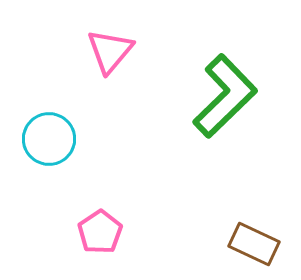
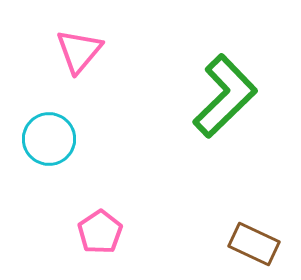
pink triangle: moved 31 px left
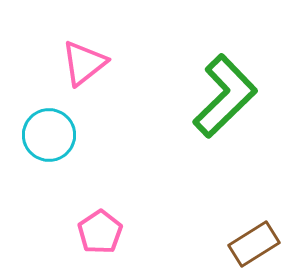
pink triangle: moved 5 px right, 12 px down; rotated 12 degrees clockwise
cyan circle: moved 4 px up
brown rectangle: rotated 57 degrees counterclockwise
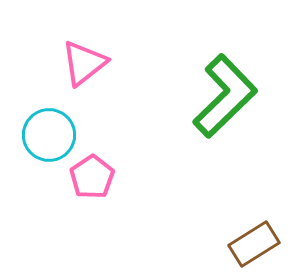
pink pentagon: moved 8 px left, 55 px up
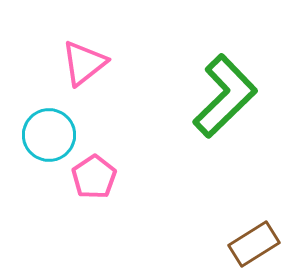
pink pentagon: moved 2 px right
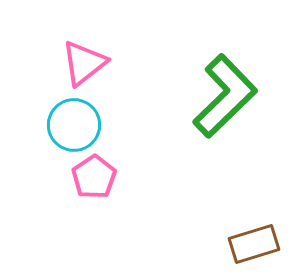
cyan circle: moved 25 px right, 10 px up
brown rectangle: rotated 15 degrees clockwise
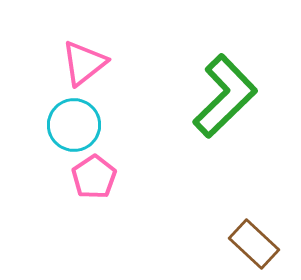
brown rectangle: rotated 60 degrees clockwise
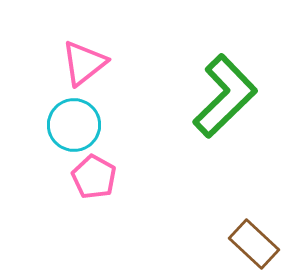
pink pentagon: rotated 9 degrees counterclockwise
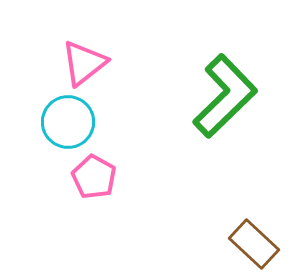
cyan circle: moved 6 px left, 3 px up
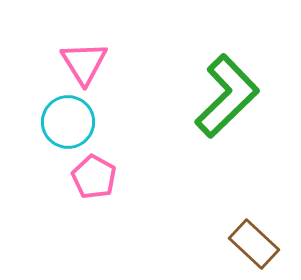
pink triangle: rotated 24 degrees counterclockwise
green L-shape: moved 2 px right
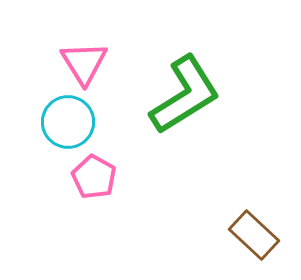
green L-shape: moved 42 px left, 1 px up; rotated 12 degrees clockwise
brown rectangle: moved 9 px up
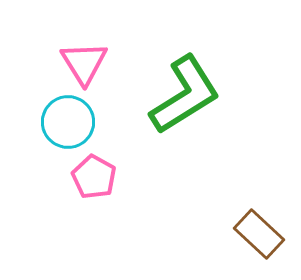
brown rectangle: moved 5 px right, 1 px up
